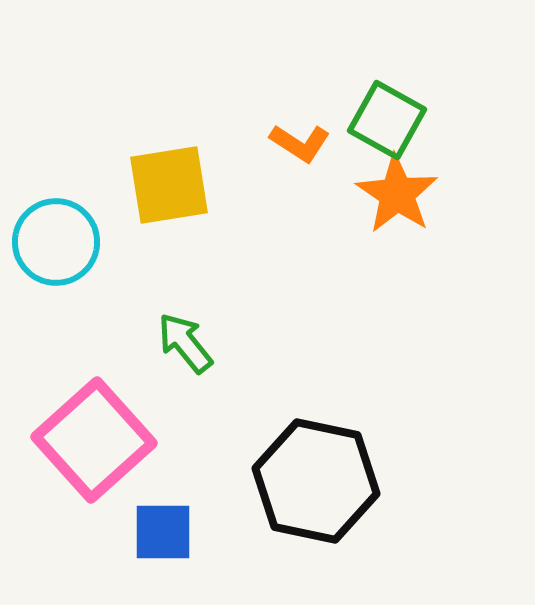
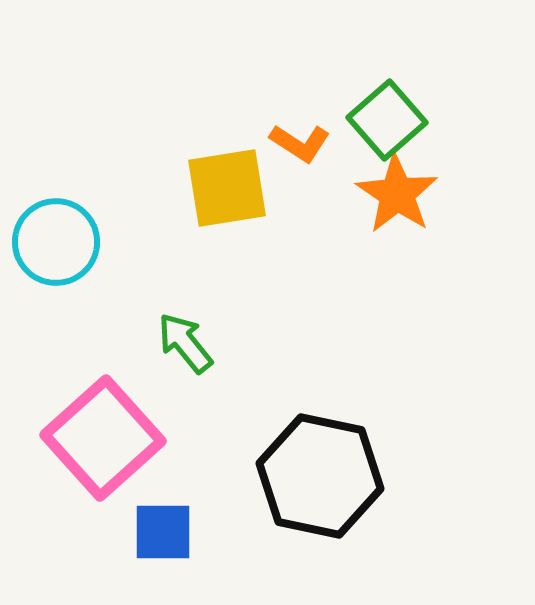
green square: rotated 20 degrees clockwise
yellow square: moved 58 px right, 3 px down
pink square: moved 9 px right, 2 px up
black hexagon: moved 4 px right, 5 px up
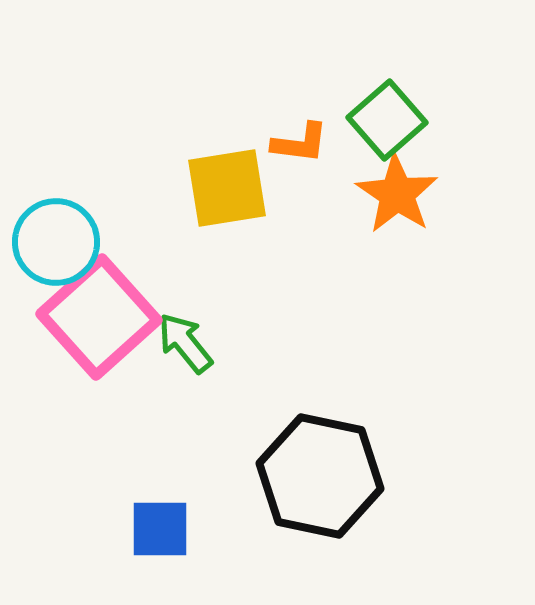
orange L-shape: rotated 26 degrees counterclockwise
pink square: moved 4 px left, 121 px up
blue square: moved 3 px left, 3 px up
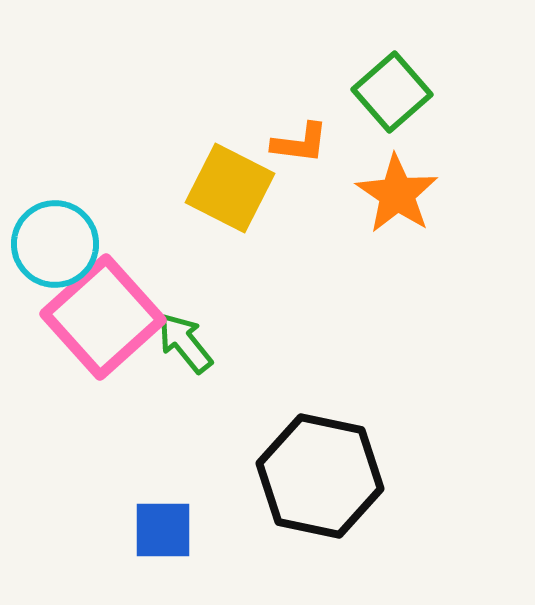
green square: moved 5 px right, 28 px up
yellow square: moved 3 px right; rotated 36 degrees clockwise
cyan circle: moved 1 px left, 2 px down
pink square: moved 4 px right
blue square: moved 3 px right, 1 px down
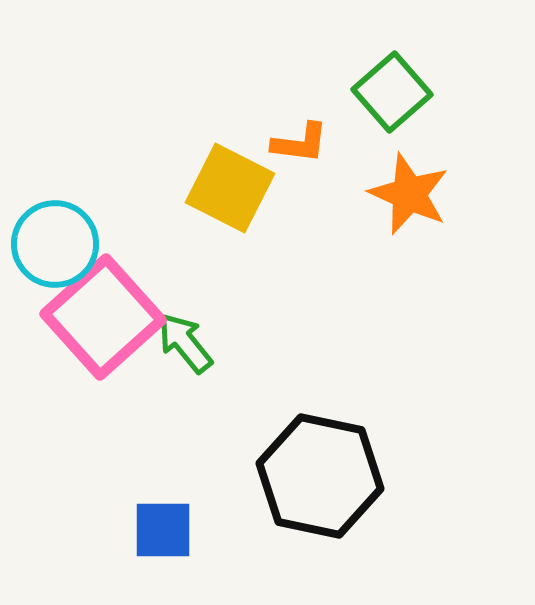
orange star: moved 12 px right; rotated 10 degrees counterclockwise
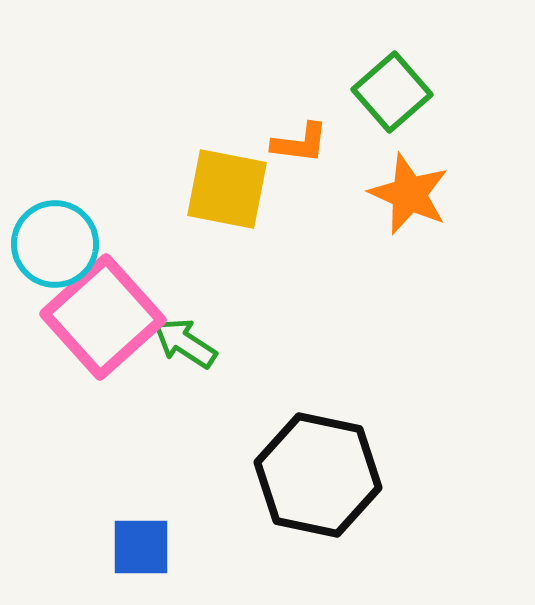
yellow square: moved 3 px left, 1 px down; rotated 16 degrees counterclockwise
green arrow: rotated 18 degrees counterclockwise
black hexagon: moved 2 px left, 1 px up
blue square: moved 22 px left, 17 px down
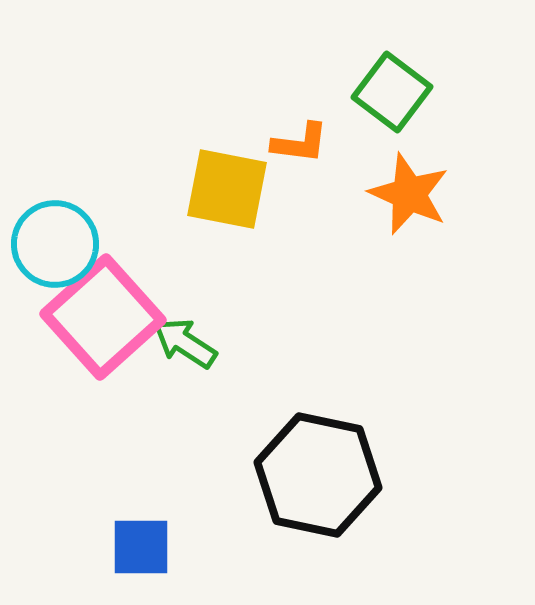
green square: rotated 12 degrees counterclockwise
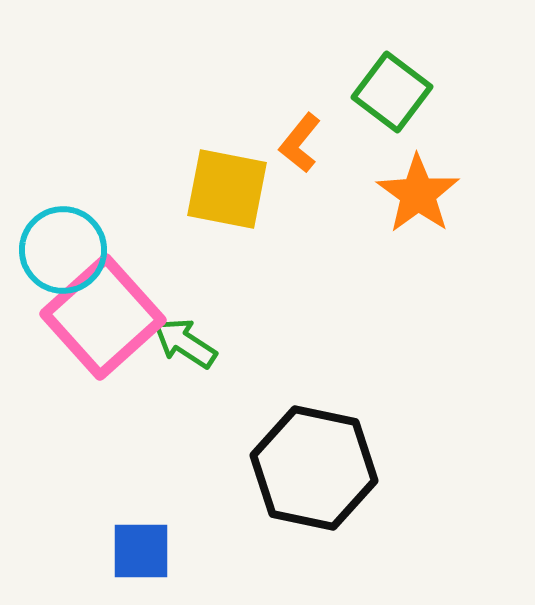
orange L-shape: rotated 122 degrees clockwise
orange star: moved 9 px right; rotated 12 degrees clockwise
cyan circle: moved 8 px right, 6 px down
black hexagon: moved 4 px left, 7 px up
blue square: moved 4 px down
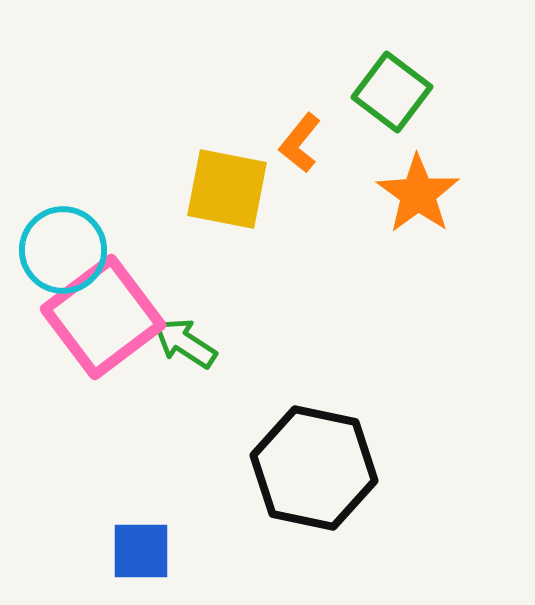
pink square: rotated 5 degrees clockwise
